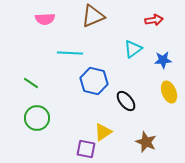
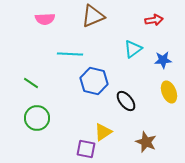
cyan line: moved 1 px down
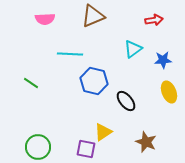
green circle: moved 1 px right, 29 px down
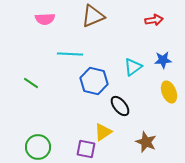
cyan triangle: moved 18 px down
black ellipse: moved 6 px left, 5 px down
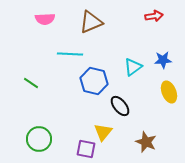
brown triangle: moved 2 px left, 6 px down
red arrow: moved 4 px up
yellow triangle: rotated 18 degrees counterclockwise
green circle: moved 1 px right, 8 px up
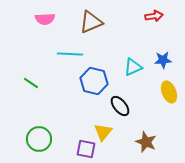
cyan triangle: rotated 12 degrees clockwise
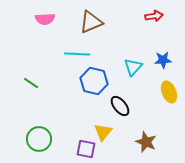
cyan line: moved 7 px right
cyan triangle: rotated 24 degrees counterclockwise
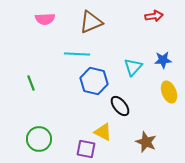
green line: rotated 35 degrees clockwise
yellow triangle: rotated 42 degrees counterclockwise
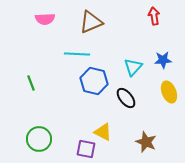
red arrow: rotated 90 degrees counterclockwise
black ellipse: moved 6 px right, 8 px up
